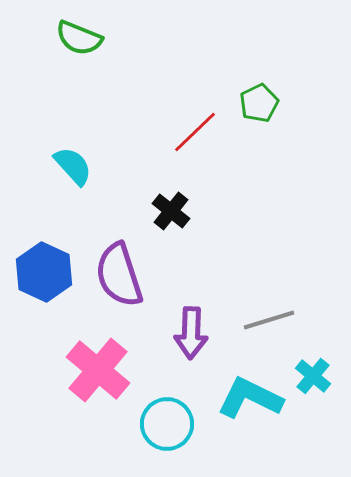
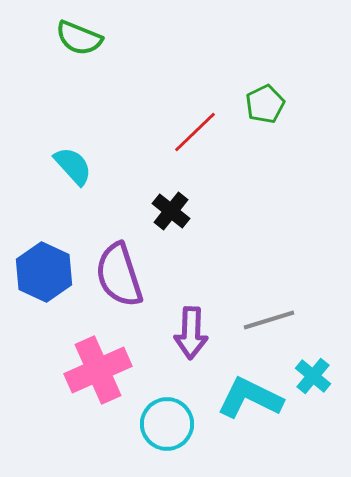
green pentagon: moved 6 px right, 1 px down
pink cross: rotated 26 degrees clockwise
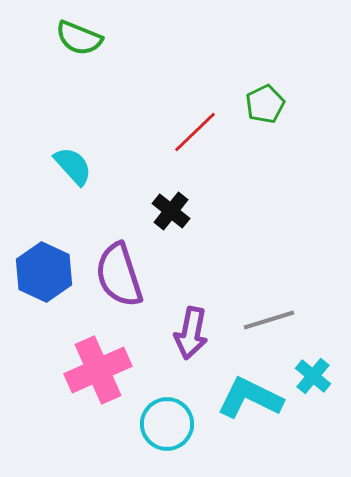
purple arrow: rotated 9 degrees clockwise
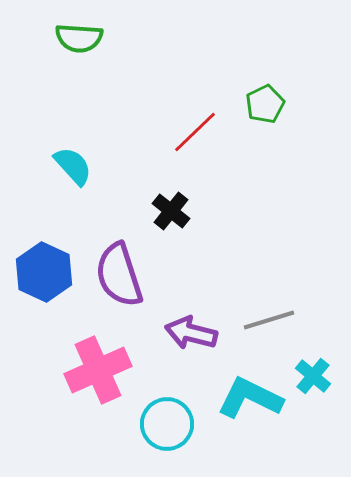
green semicircle: rotated 18 degrees counterclockwise
purple arrow: rotated 93 degrees clockwise
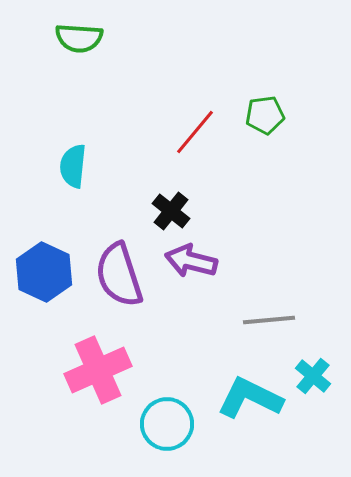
green pentagon: moved 11 px down; rotated 18 degrees clockwise
red line: rotated 6 degrees counterclockwise
cyan semicircle: rotated 132 degrees counterclockwise
gray line: rotated 12 degrees clockwise
purple arrow: moved 72 px up
